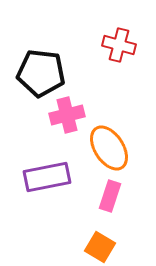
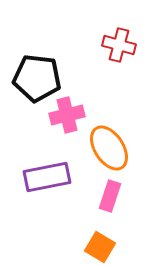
black pentagon: moved 4 px left, 5 px down
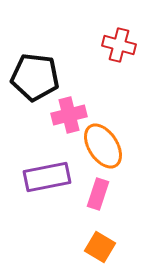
black pentagon: moved 2 px left, 1 px up
pink cross: moved 2 px right
orange ellipse: moved 6 px left, 2 px up
pink rectangle: moved 12 px left, 2 px up
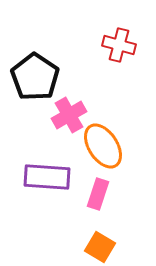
black pentagon: rotated 27 degrees clockwise
pink cross: rotated 16 degrees counterclockwise
purple rectangle: rotated 15 degrees clockwise
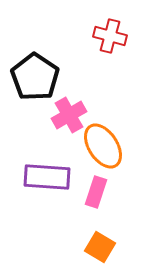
red cross: moved 9 px left, 9 px up
pink rectangle: moved 2 px left, 2 px up
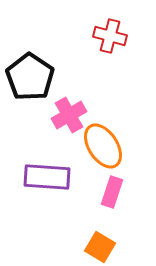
black pentagon: moved 5 px left
pink rectangle: moved 16 px right
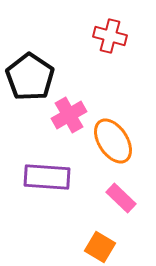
orange ellipse: moved 10 px right, 5 px up
pink rectangle: moved 9 px right, 6 px down; rotated 64 degrees counterclockwise
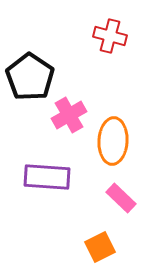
orange ellipse: rotated 36 degrees clockwise
orange square: rotated 32 degrees clockwise
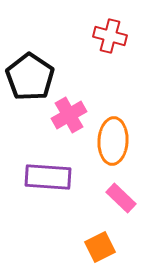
purple rectangle: moved 1 px right
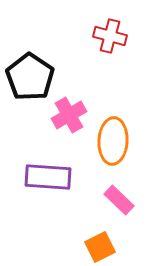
pink rectangle: moved 2 px left, 2 px down
